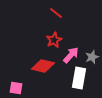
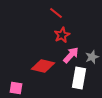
red star: moved 8 px right, 5 px up
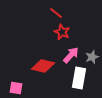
red star: moved 3 px up; rotated 21 degrees counterclockwise
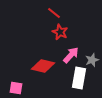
red line: moved 2 px left
red star: moved 2 px left
gray star: moved 3 px down
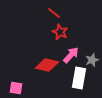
red diamond: moved 4 px right, 1 px up
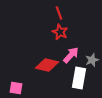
red line: moved 5 px right; rotated 32 degrees clockwise
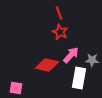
gray star: rotated 24 degrees clockwise
